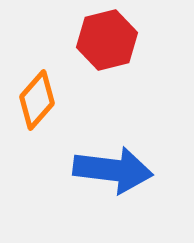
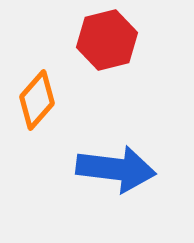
blue arrow: moved 3 px right, 1 px up
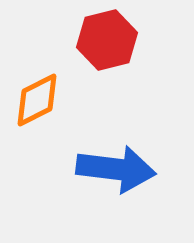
orange diamond: rotated 22 degrees clockwise
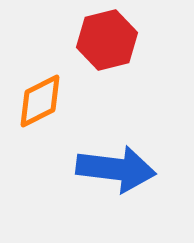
orange diamond: moved 3 px right, 1 px down
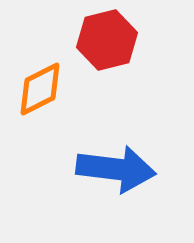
orange diamond: moved 12 px up
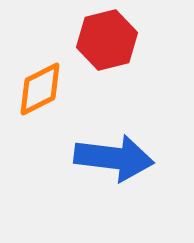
blue arrow: moved 2 px left, 11 px up
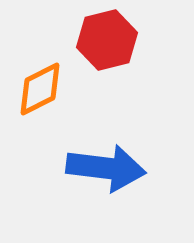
blue arrow: moved 8 px left, 10 px down
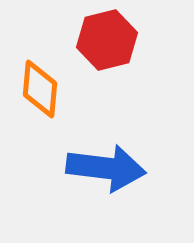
orange diamond: rotated 58 degrees counterclockwise
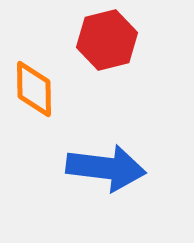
orange diamond: moved 6 px left; rotated 6 degrees counterclockwise
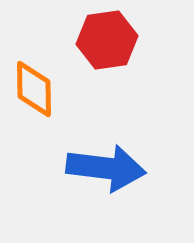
red hexagon: rotated 6 degrees clockwise
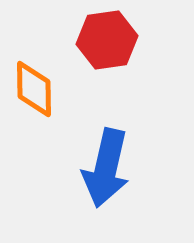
blue arrow: rotated 96 degrees clockwise
